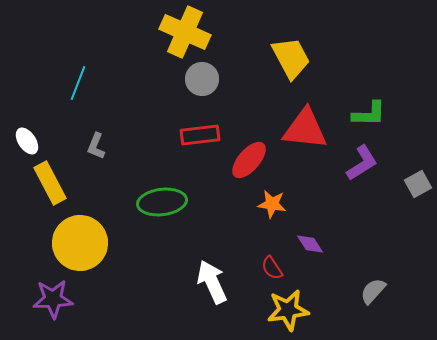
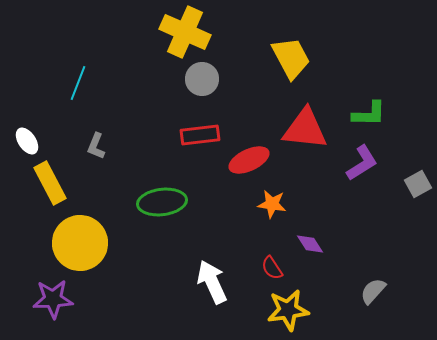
red ellipse: rotated 24 degrees clockwise
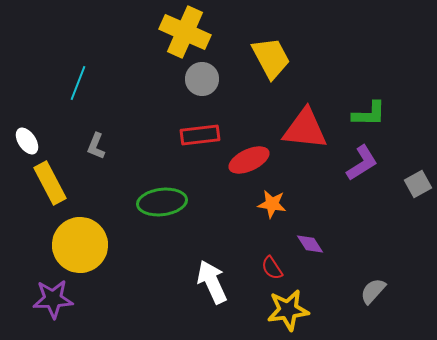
yellow trapezoid: moved 20 px left
yellow circle: moved 2 px down
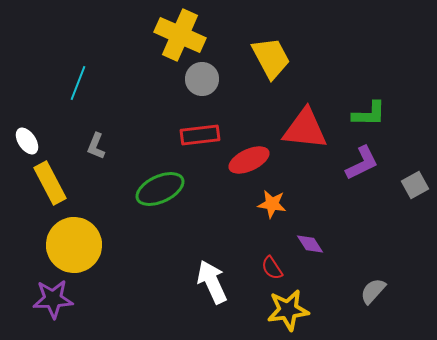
yellow cross: moved 5 px left, 3 px down
purple L-shape: rotated 6 degrees clockwise
gray square: moved 3 px left, 1 px down
green ellipse: moved 2 px left, 13 px up; rotated 18 degrees counterclockwise
yellow circle: moved 6 px left
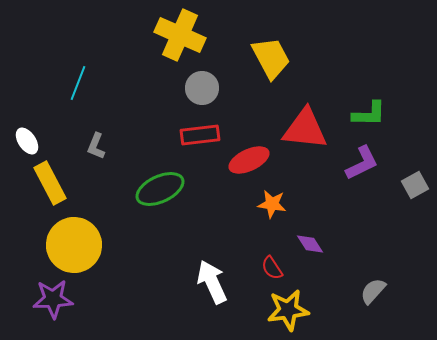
gray circle: moved 9 px down
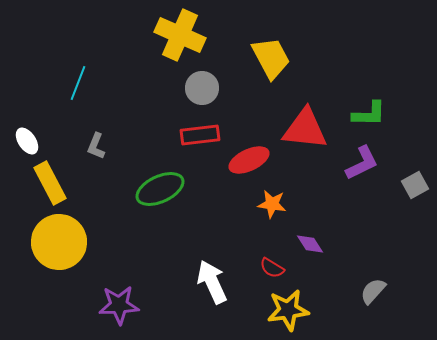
yellow circle: moved 15 px left, 3 px up
red semicircle: rotated 25 degrees counterclockwise
purple star: moved 66 px right, 6 px down
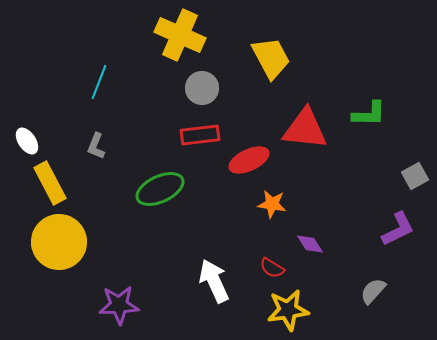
cyan line: moved 21 px right, 1 px up
purple L-shape: moved 36 px right, 66 px down
gray square: moved 9 px up
white arrow: moved 2 px right, 1 px up
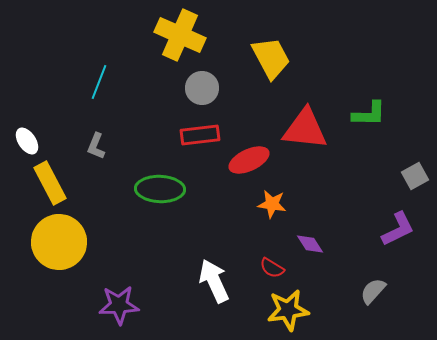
green ellipse: rotated 27 degrees clockwise
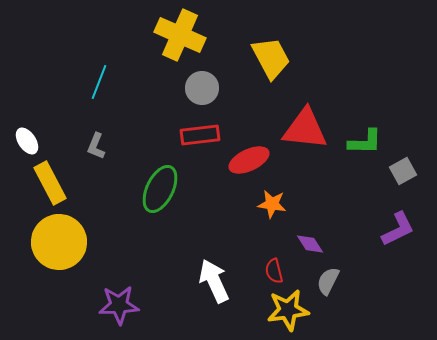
green L-shape: moved 4 px left, 28 px down
gray square: moved 12 px left, 5 px up
green ellipse: rotated 66 degrees counterclockwise
red semicircle: moved 2 px right, 3 px down; rotated 45 degrees clockwise
gray semicircle: moved 45 px left, 10 px up; rotated 16 degrees counterclockwise
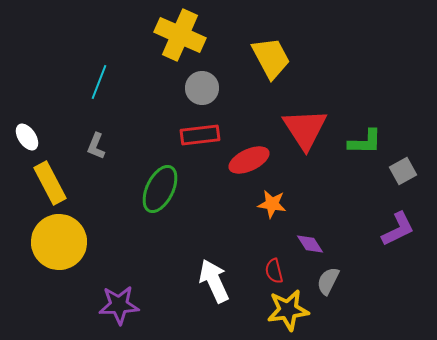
red triangle: rotated 51 degrees clockwise
white ellipse: moved 4 px up
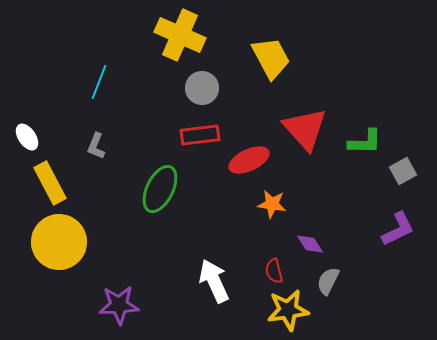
red triangle: rotated 9 degrees counterclockwise
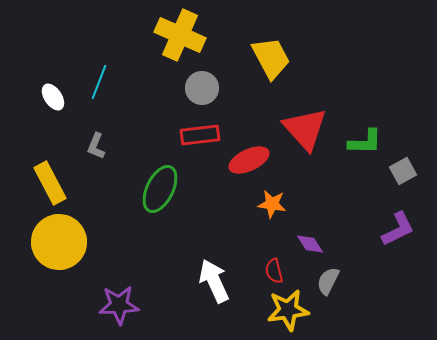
white ellipse: moved 26 px right, 40 px up
